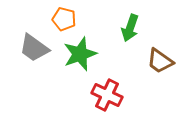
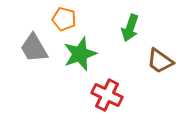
gray trapezoid: rotated 24 degrees clockwise
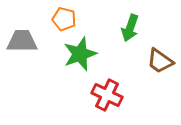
gray trapezoid: moved 12 px left, 7 px up; rotated 120 degrees clockwise
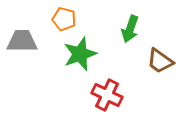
green arrow: moved 1 px down
